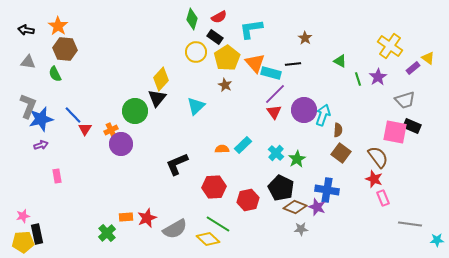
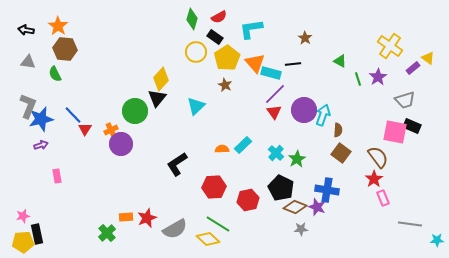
black L-shape at (177, 164): rotated 10 degrees counterclockwise
red star at (374, 179): rotated 18 degrees clockwise
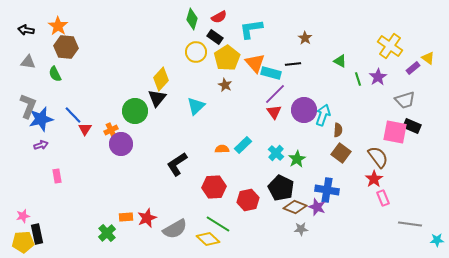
brown hexagon at (65, 49): moved 1 px right, 2 px up
